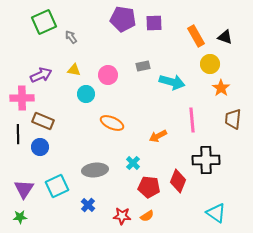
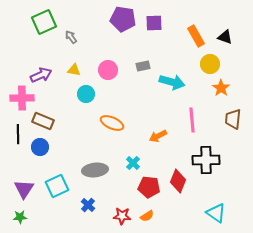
pink circle: moved 5 px up
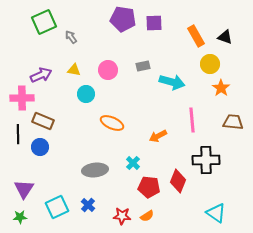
brown trapezoid: moved 3 px down; rotated 90 degrees clockwise
cyan square: moved 21 px down
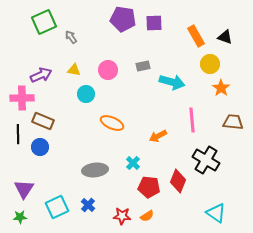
black cross: rotated 32 degrees clockwise
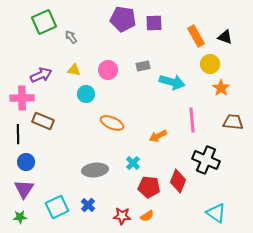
blue circle: moved 14 px left, 15 px down
black cross: rotated 8 degrees counterclockwise
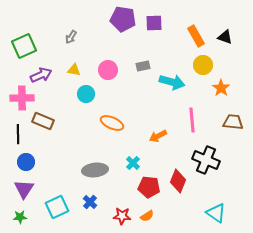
green square: moved 20 px left, 24 px down
gray arrow: rotated 112 degrees counterclockwise
yellow circle: moved 7 px left, 1 px down
blue cross: moved 2 px right, 3 px up
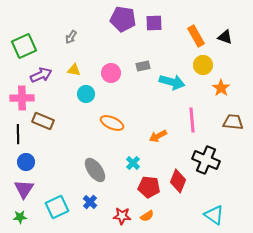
pink circle: moved 3 px right, 3 px down
gray ellipse: rotated 60 degrees clockwise
cyan triangle: moved 2 px left, 2 px down
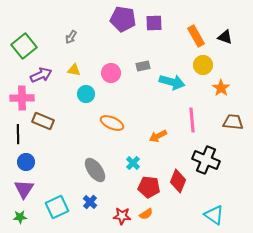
green square: rotated 15 degrees counterclockwise
orange semicircle: moved 1 px left, 2 px up
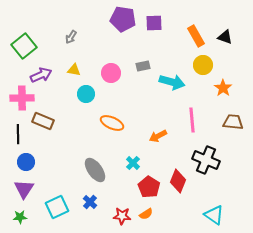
orange star: moved 2 px right
red pentagon: rotated 25 degrees clockwise
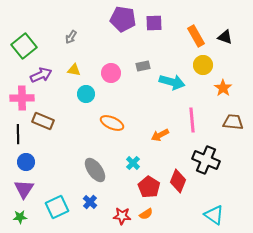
orange arrow: moved 2 px right, 1 px up
